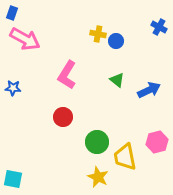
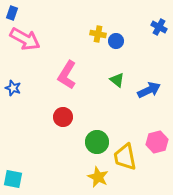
blue star: rotated 14 degrees clockwise
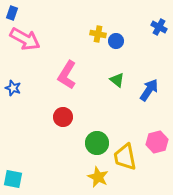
blue arrow: rotated 30 degrees counterclockwise
green circle: moved 1 px down
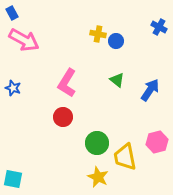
blue rectangle: rotated 48 degrees counterclockwise
pink arrow: moved 1 px left, 1 px down
pink L-shape: moved 8 px down
blue arrow: moved 1 px right
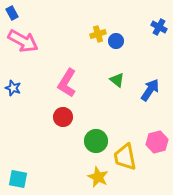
yellow cross: rotated 28 degrees counterclockwise
pink arrow: moved 1 px left, 1 px down
green circle: moved 1 px left, 2 px up
cyan square: moved 5 px right
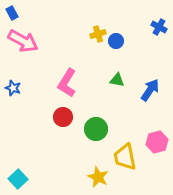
green triangle: rotated 28 degrees counterclockwise
green circle: moved 12 px up
cyan square: rotated 36 degrees clockwise
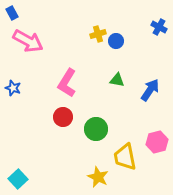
pink arrow: moved 5 px right
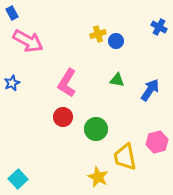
blue star: moved 1 px left, 5 px up; rotated 28 degrees clockwise
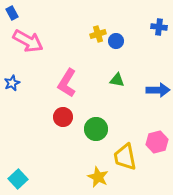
blue cross: rotated 21 degrees counterclockwise
blue arrow: moved 8 px right; rotated 55 degrees clockwise
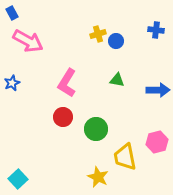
blue cross: moved 3 px left, 3 px down
